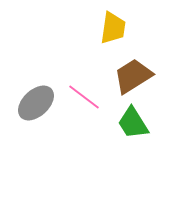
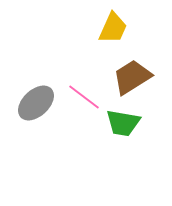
yellow trapezoid: rotated 16 degrees clockwise
brown trapezoid: moved 1 px left, 1 px down
green trapezoid: moved 10 px left; rotated 48 degrees counterclockwise
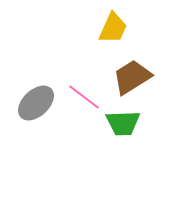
green trapezoid: rotated 12 degrees counterclockwise
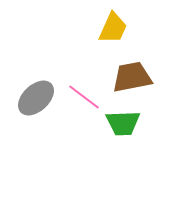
brown trapezoid: rotated 21 degrees clockwise
gray ellipse: moved 5 px up
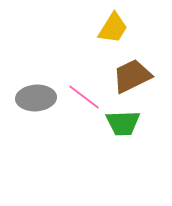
yellow trapezoid: rotated 8 degrees clockwise
brown trapezoid: moved 1 px up; rotated 15 degrees counterclockwise
gray ellipse: rotated 39 degrees clockwise
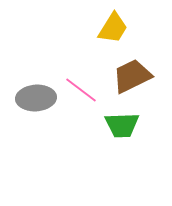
pink line: moved 3 px left, 7 px up
green trapezoid: moved 1 px left, 2 px down
